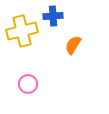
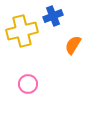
blue cross: rotated 18 degrees counterclockwise
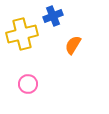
yellow cross: moved 3 px down
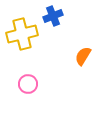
orange semicircle: moved 10 px right, 11 px down
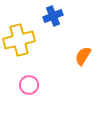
yellow cross: moved 3 px left, 6 px down
pink circle: moved 1 px right, 1 px down
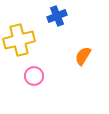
blue cross: moved 4 px right
pink circle: moved 5 px right, 9 px up
